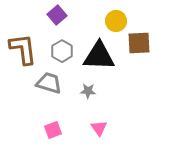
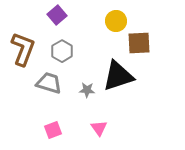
brown L-shape: rotated 28 degrees clockwise
black triangle: moved 19 px right, 20 px down; rotated 20 degrees counterclockwise
gray star: moved 1 px left, 1 px up
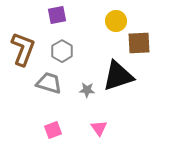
purple square: rotated 30 degrees clockwise
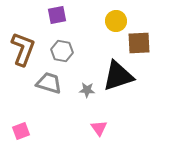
gray hexagon: rotated 20 degrees counterclockwise
pink square: moved 32 px left, 1 px down
